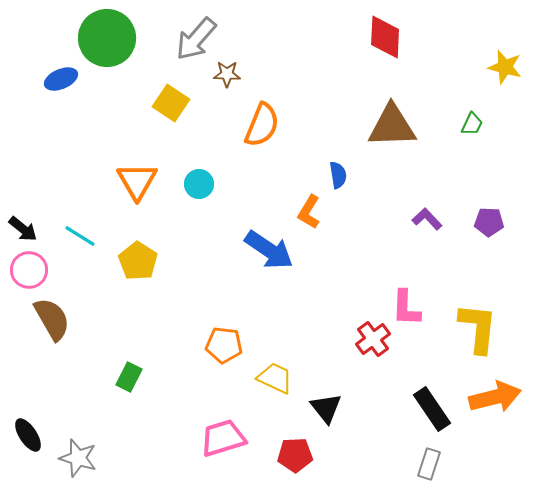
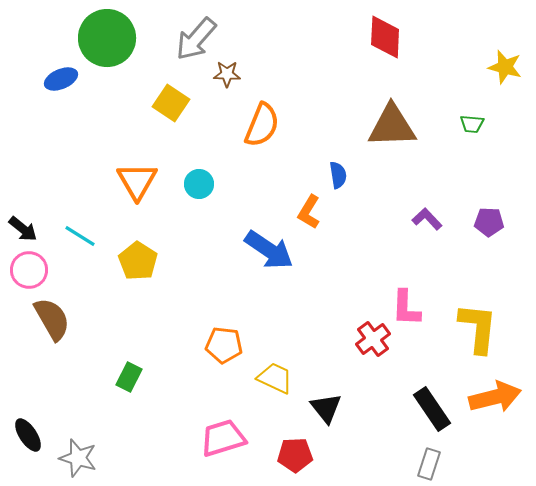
green trapezoid: rotated 70 degrees clockwise
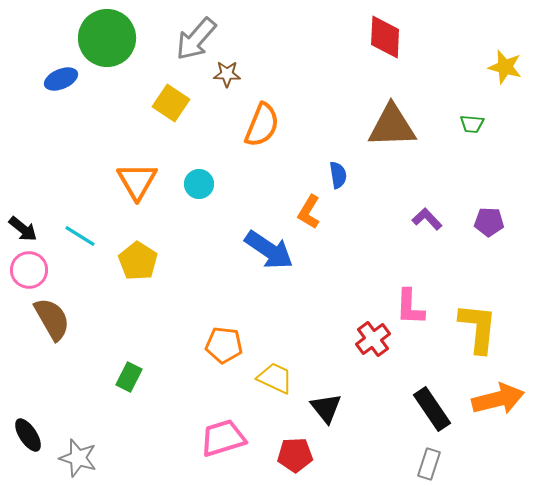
pink L-shape: moved 4 px right, 1 px up
orange arrow: moved 3 px right, 2 px down
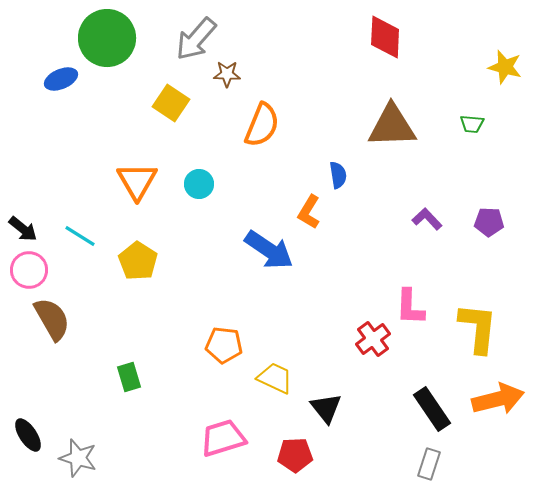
green rectangle: rotated 44 degrees counterclockwise
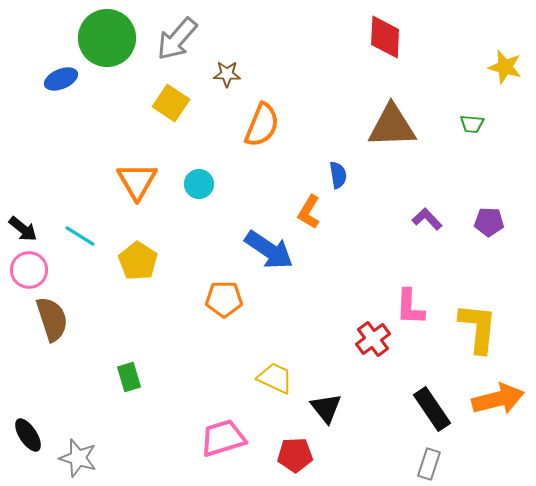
gray arrow: moved 19 px left
brown semicircle: rotated 12 degrees clockwise
orange pentagon: moved 46 px up; rotated 6 degrees counterclockwise
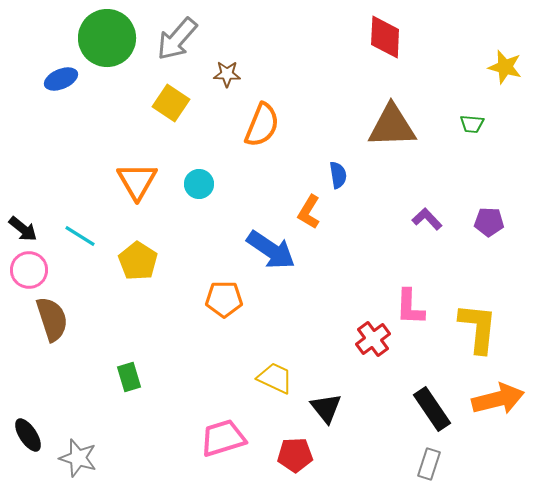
blue arrow: moved 2 px right
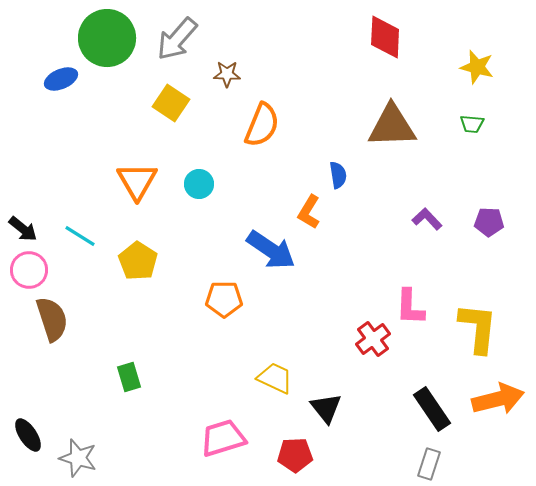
yellow star: moved 28 px left
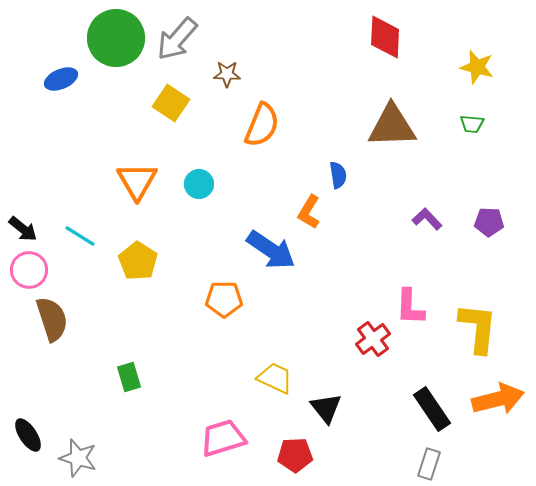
green circle: moved 9 px right
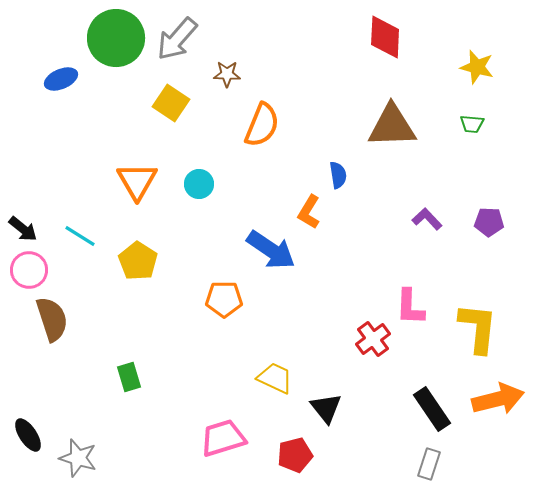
red pentagon: rotated 12 degrees counterclockwise
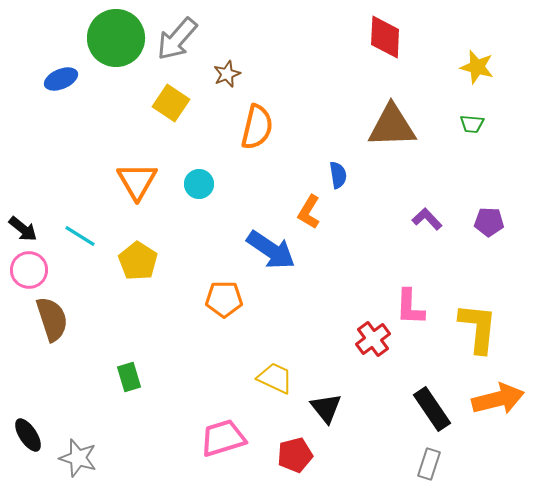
brown star: rotated 24 degrees counterclockwise
orange semicircle: moved 5 px left, 2 px down; rotated 9 degrees counterclockwise
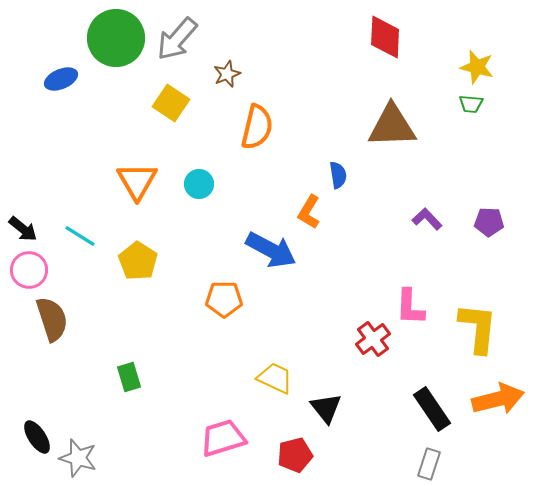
green trapezoid: moved 1 px left, 20 px up
blue arrow: rotated 6 degrees counterclockwise
black ellipse: moved 9 px right, 2 px down
